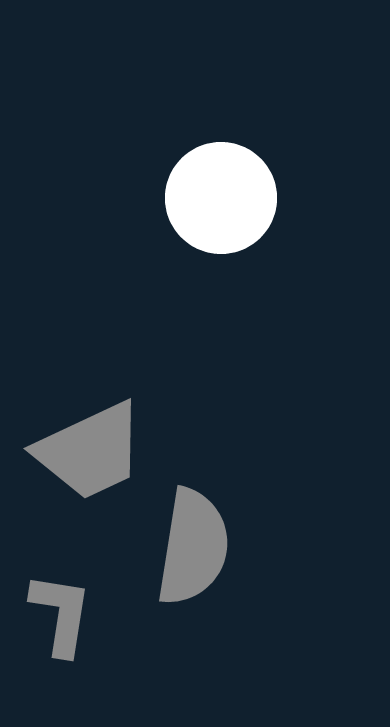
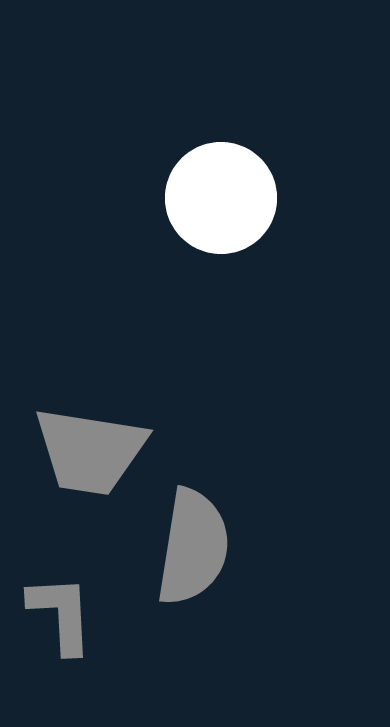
gray trapezoid: rotated 34 degrees clockwise
gray L-shape: rotated 12 degrees counterclockwise
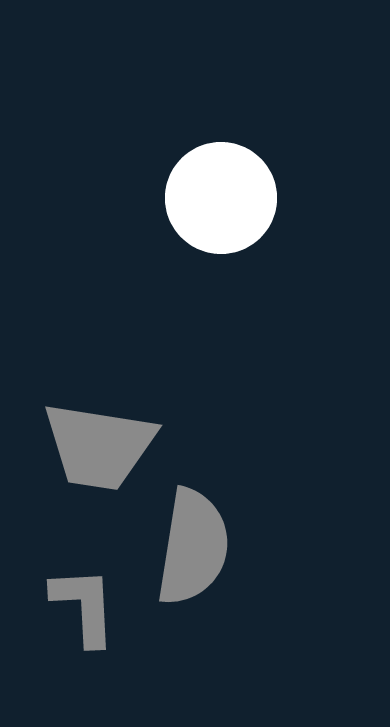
gray trapezoid: moved 9 px right, 5 px up
gray L-shape: moved 23 px right, 8 px up
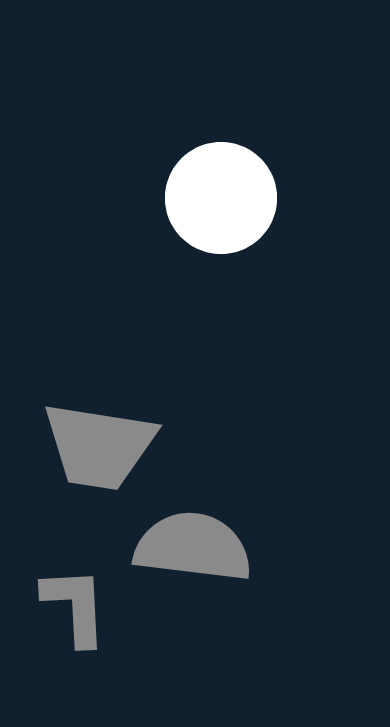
gray semicircle: rotated 92 degrees counterclockwise
gray L-shape: moved 9 px left
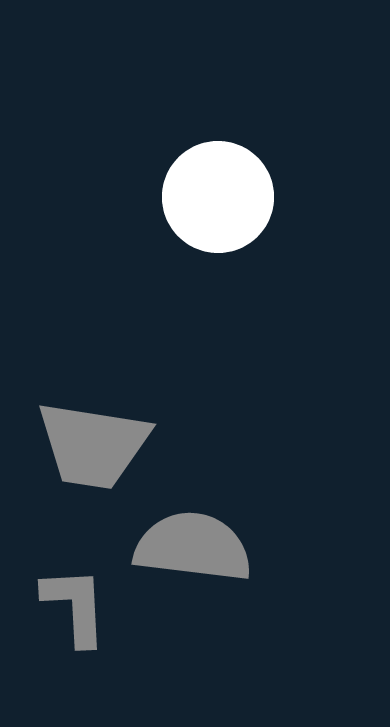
white circle: moved 3 px left, 1 px up
gray trapezoid: moved 6 px left, 1 px up
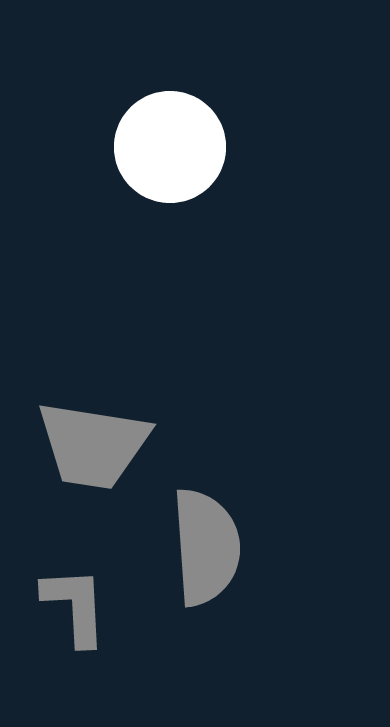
white circle: moved 48 px left, 50 px up
gray semicircle: moved 13 px right; rotated 79 degrees clockwise
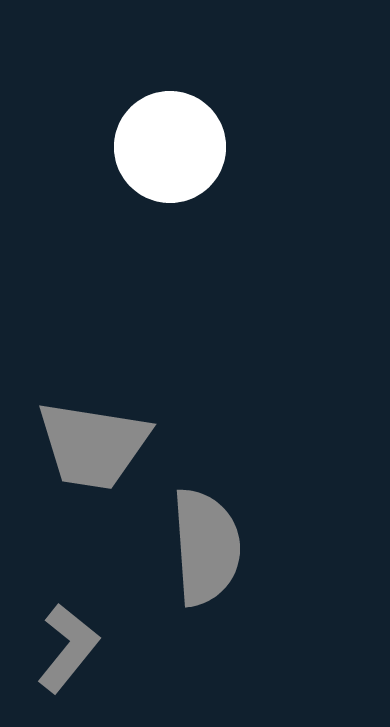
gray L-shape: moved 7 px left, 42 px down; rotated 42 degrees clockwise
